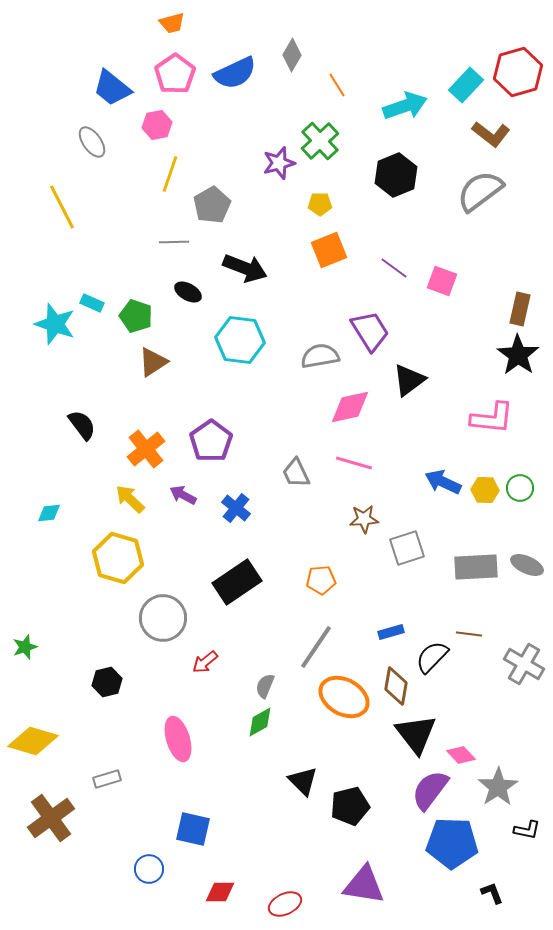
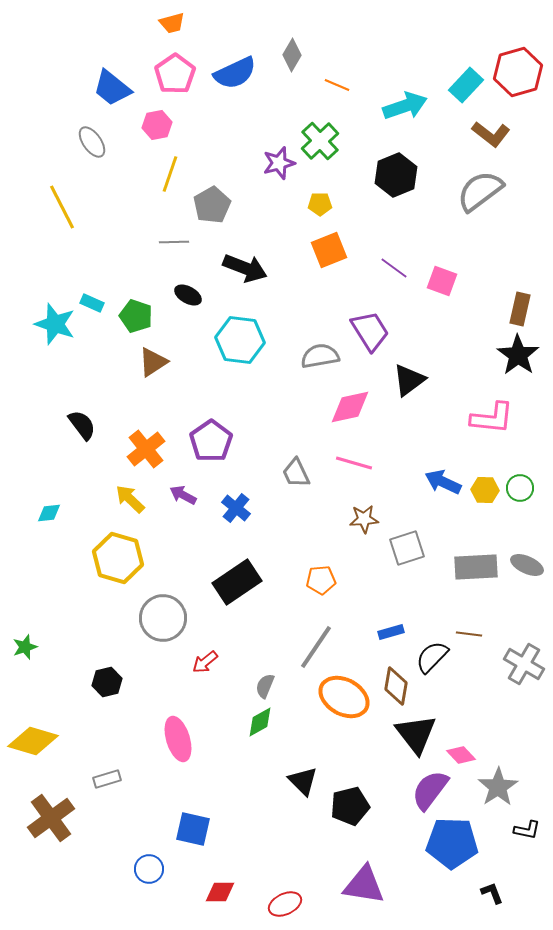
orange line at (337, 85): rotated 35 degrees counterclockwise
black ellipse at (188, 292): moved 3 px down
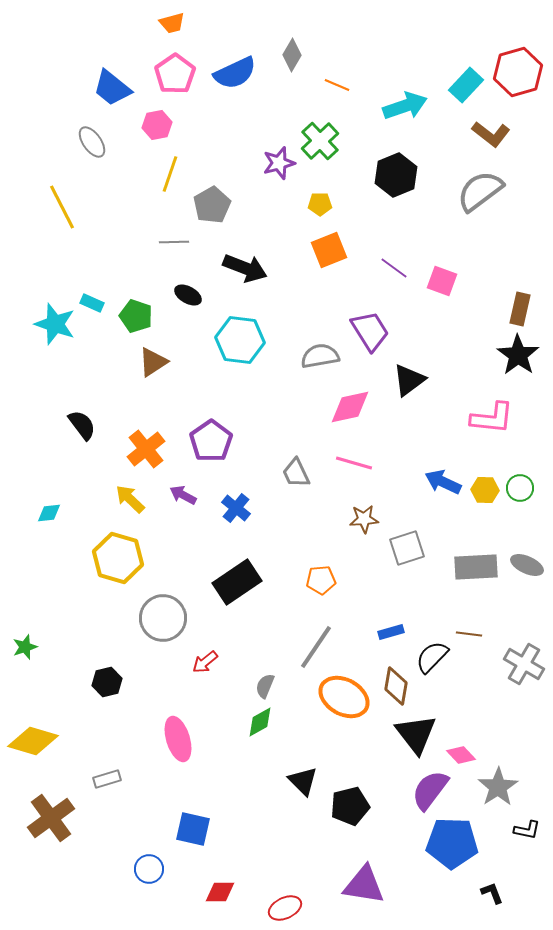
red ellipse at (285, 904): moved 4 px down
